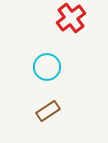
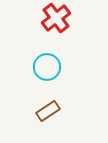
red cross: moved 15 px left
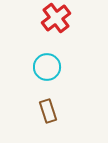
brown rectangle: rotated 75 degrees counterclockwise
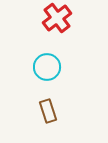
red cross: moved 1 px right
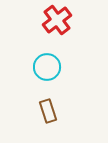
red cross: moved 2 px down
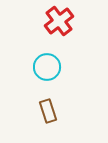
red cross: moved 2 px right, 1 px down
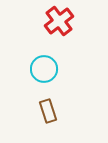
cyan circle: moved 3 px left, 2 px down
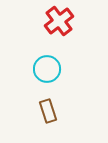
cyan circle: moved 3 px right
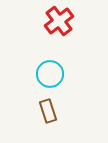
cyan circle: moved 3 px right, 5 px down
